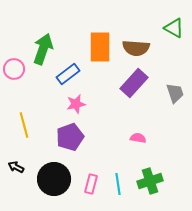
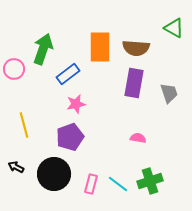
purple rectangle: rotated 32 degrees counterclockwise
gray trapezoid: moved 6 px left
black circle: moved 5 px up
cyan line: rotated 45 degrees counterclockwise
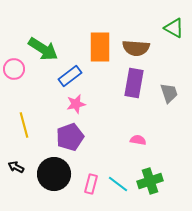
green arrow: rotated 104 degrees clockwise
blue rectangle: moved 2 px right, 2 px down
pink semicircle: moved 2 px down
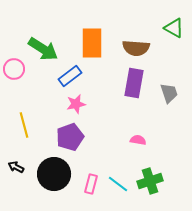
orange rectangle: moved 8 px left, 4 px up
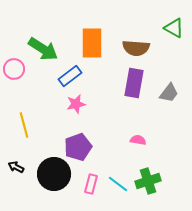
gray trapezoid: rotated 55 degrees clockwise
purple pentagon: moved 8 px right, 10 px down
green cross: moved 2 px left
